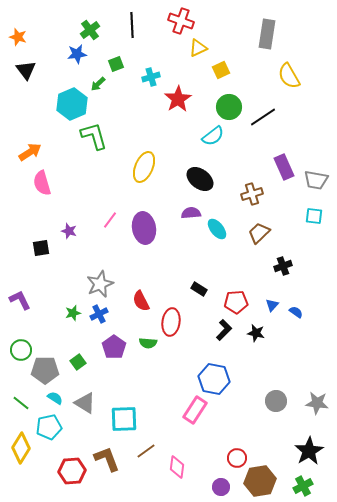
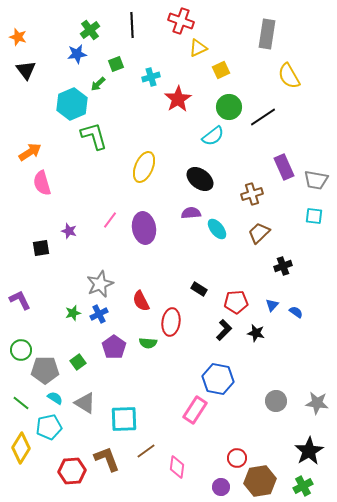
blue hexagon at (214, 379): moved 4 px right
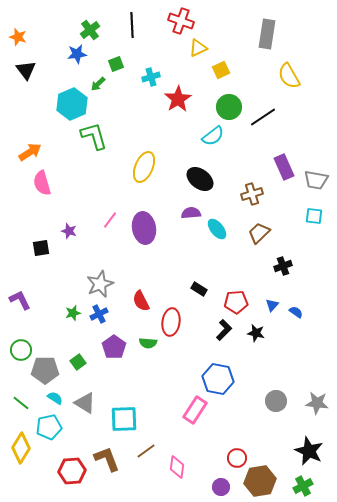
black star at (309, 451): rotated 16 degrees counterclockwise
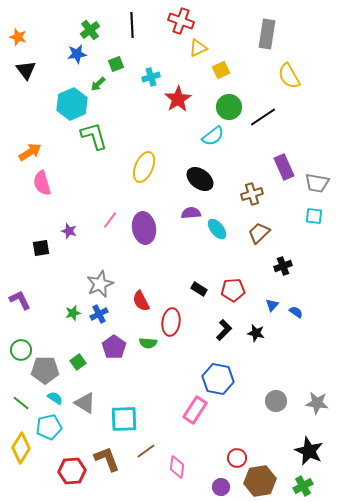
gray trapezoid at (316, 180): moved 1 px right, 3 px down
red pentagon at (236, 302): moved 3 px left, 12 px up
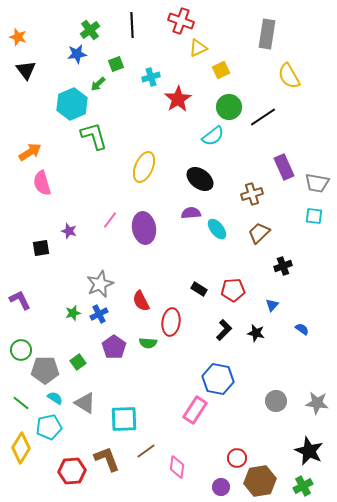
blue semicircle at (296, 312): moved 6 px right, 17 px down
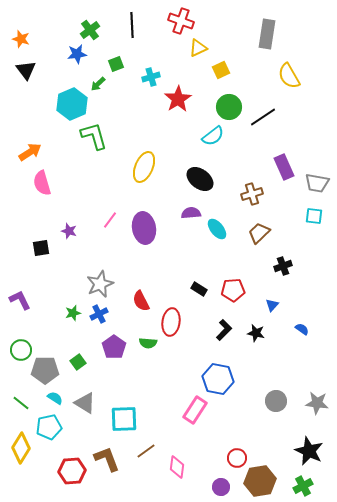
orange star at (18, 37): moved 3 px right, 2 px down
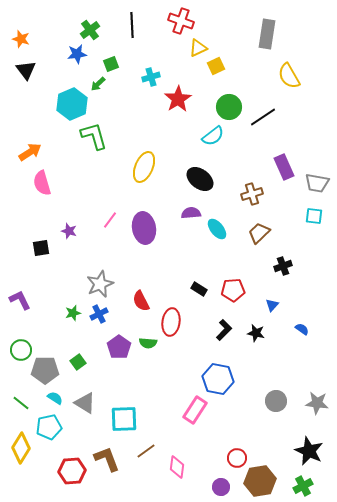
green square at (116, 64): moved 5 px left
yellow square at (221, 70): moved 5 px left, 4 px up
purple pentagon at (114, 347): moved 5 px right
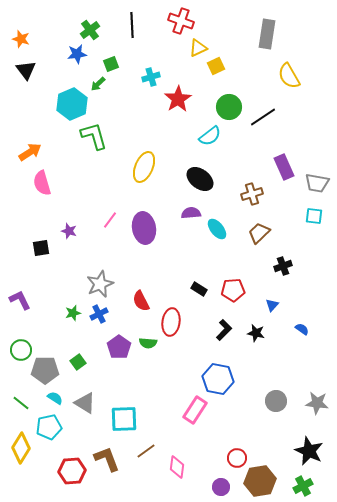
cyan semicircle at (213, 136): moved 3 px left
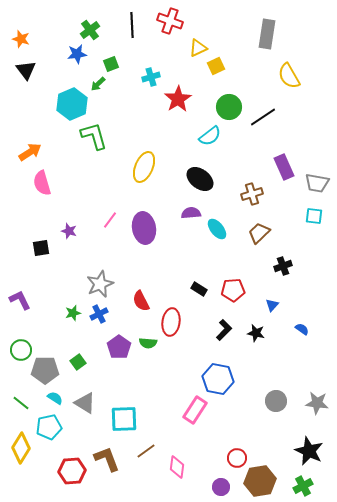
red cross at (181, 21): moved 11 px left
